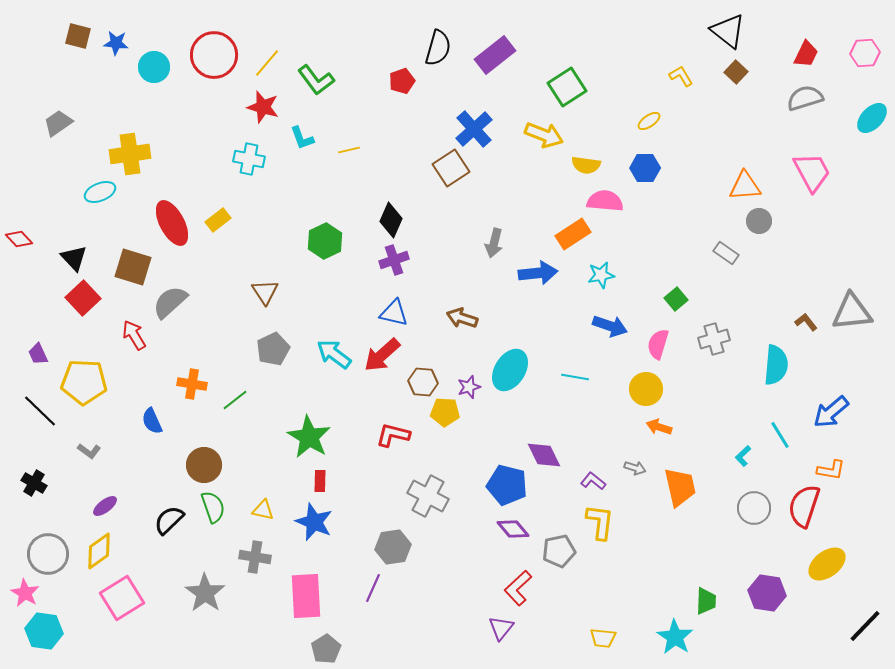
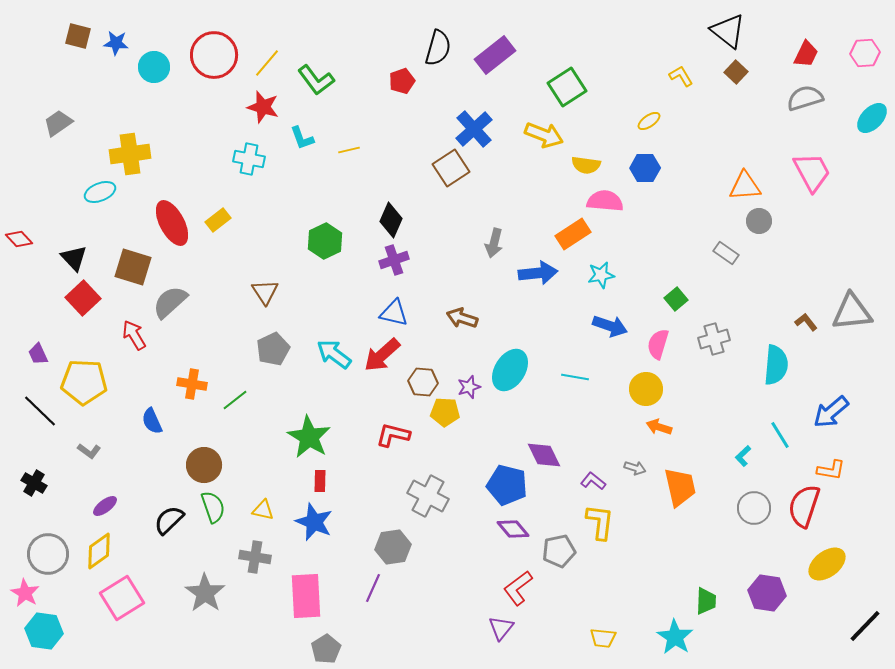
red L-shape at (518, 588): rotated 6 degrees clockwise
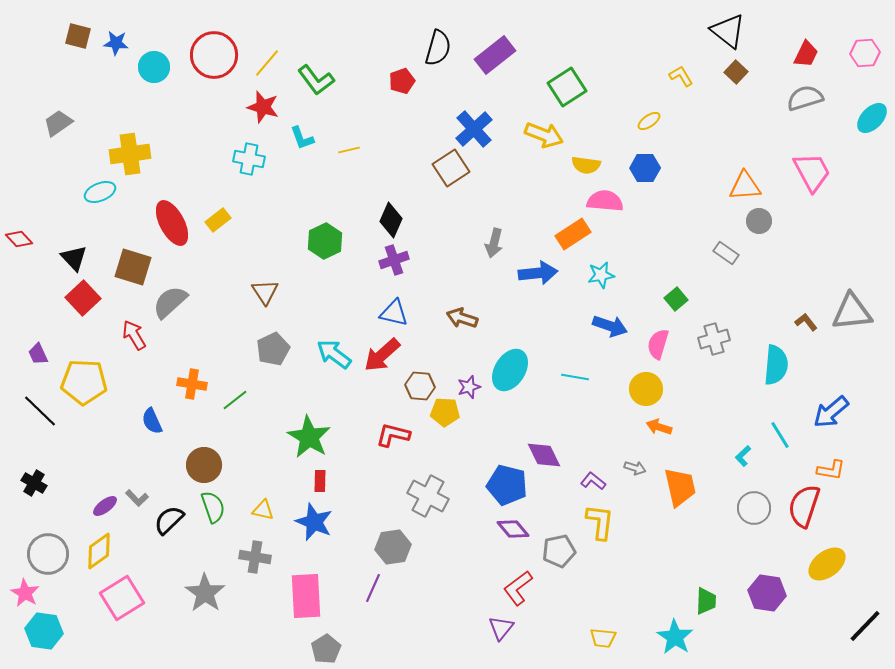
brown hexagon at (423, 382): moved 3 px left, 4 px down
gray L-shape at (89, 451): moved 48 px right, 47 px down; rotated 10 degrees clockwise
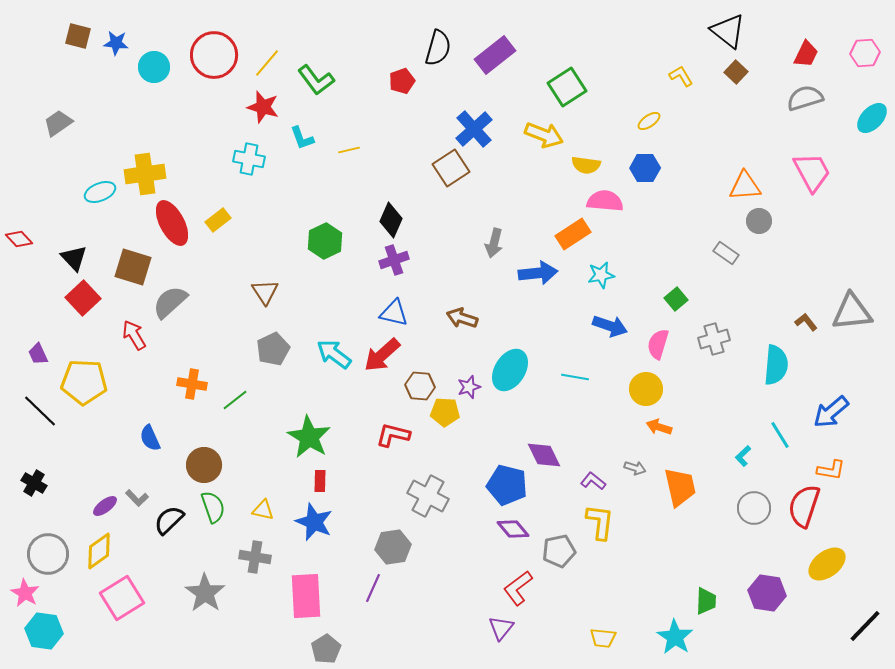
yellow cross at (130, 154): moved 15 px right, 20 px down
blue semicircle at (152, 421): moved 2 px left, 17 px down
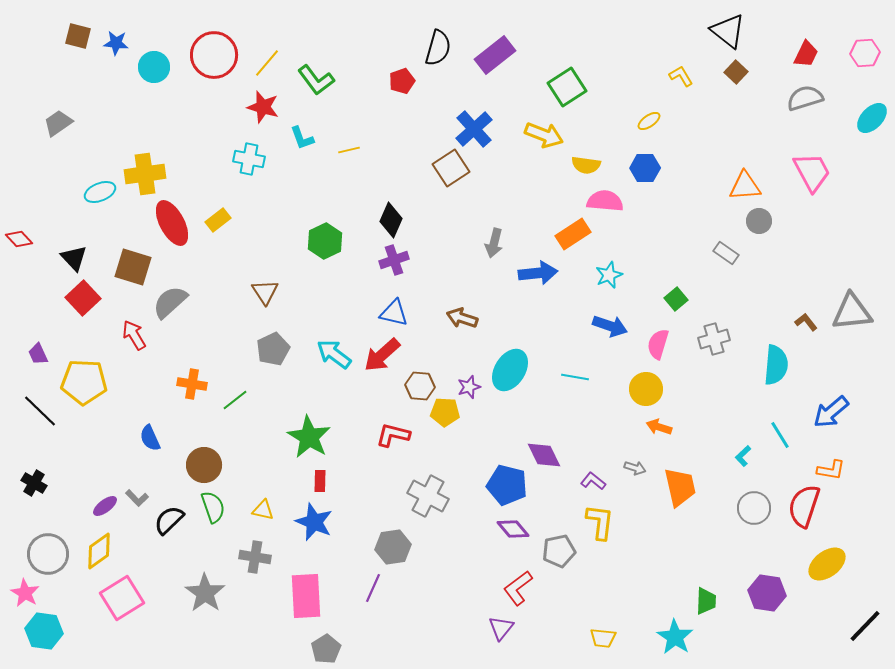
cyan star at (601, 275): moved 8 px right; rotated 12 degrees counterclockwise
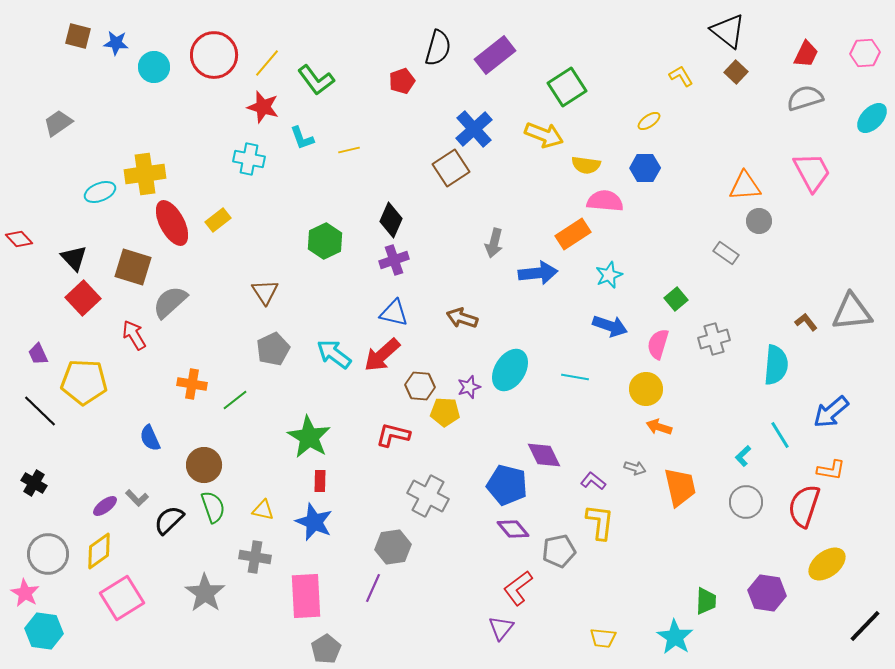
gray circle at (754, 508): moved 8 px left, 6 px up
